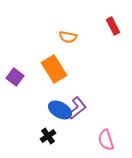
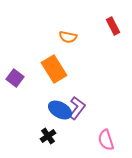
purple square: moved 1 px down
purple L-shape: rotated 15 degrees counterclockwise
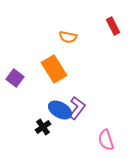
black cross: moved 5 px left, 9 px up
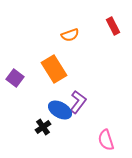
orange semicircle: moved 2 px right, 2 px up; rotated 30 degrees counterclockwise
purple L-shape: moved 1 px right, 6 px up
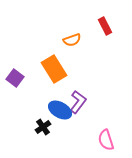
red rectangle: moved 8 px left
orange semicircle: moved 2 px right, 5 px down
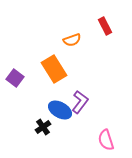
purple L-shape: moved 2 px right
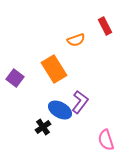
orange semicircle: moved 4 px right
